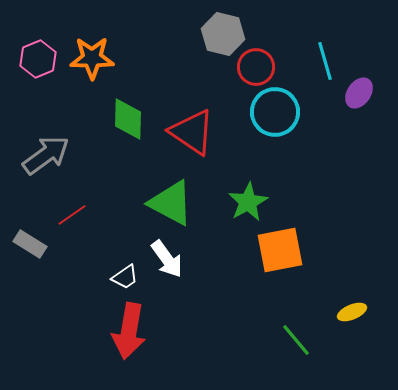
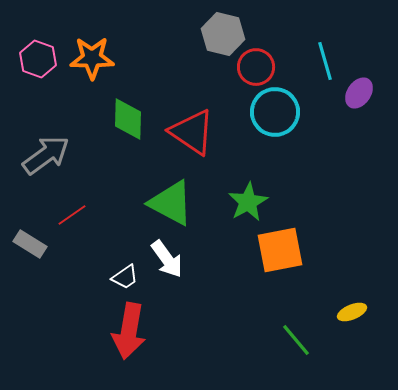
pink hexagon: rotated 18 degrees counterclockwise
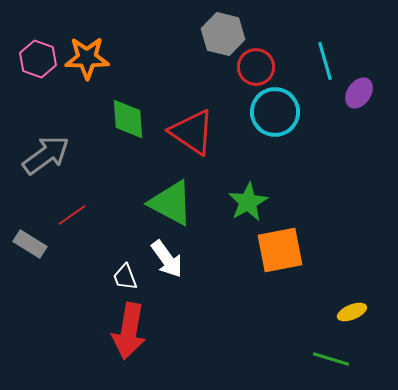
orange star: moved 5 px left
green diamond: rotated 6 degrees counterclockwise
white trapezoid: rotated 104 degrees clockwise
green line: moved 35 px right, 19 px down; rotated 33 degrees counterclockwise
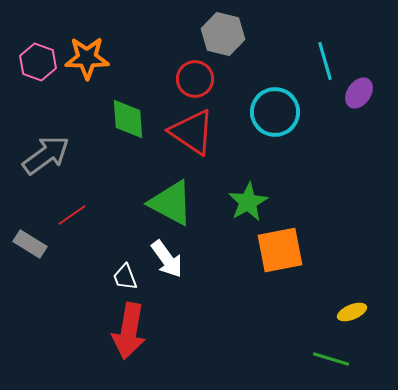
pink hexagon: moved 3 px down
red circle: moved 61 px left, 12 px down
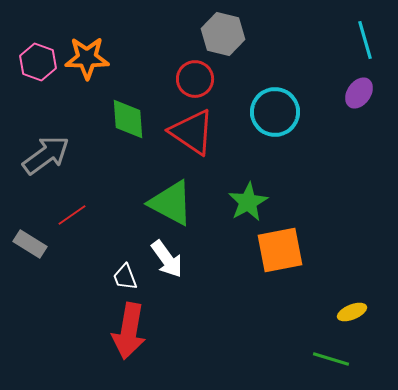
cyan line: moved 40 px right, 21 px up
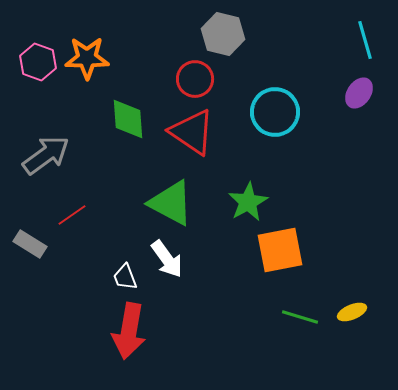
green line: moved 31 px left, 42 px up
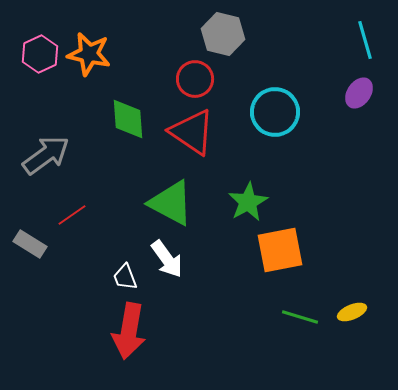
orange star: moved 2 px right, 4 px up; rotated 12 degrees clockwise
pink hexagon: moved 2 px right, 8 px up; rotated 15 degrees clockwise
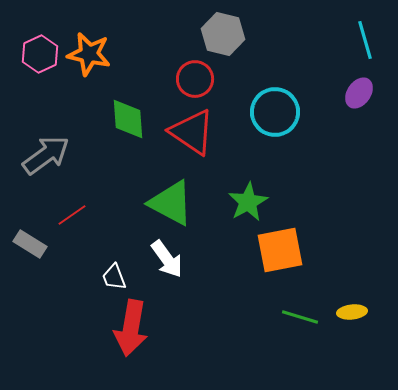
white trapezoid: moved 11 px left
yellow ellipse: rotated 16 degrees clockwise
red arrow: moved 2 px right, 3 px up
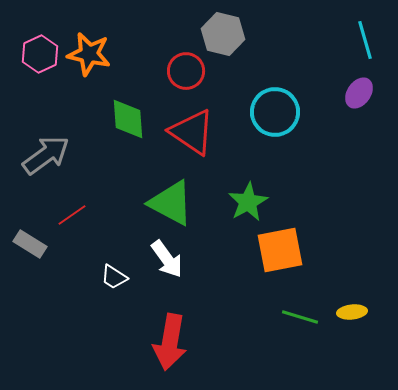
red circle: moved 9 px left, 8 px up
white trapezoid: rotated 36 degrees counterclockwise
red arrow: moved 39 px right, 14 px down
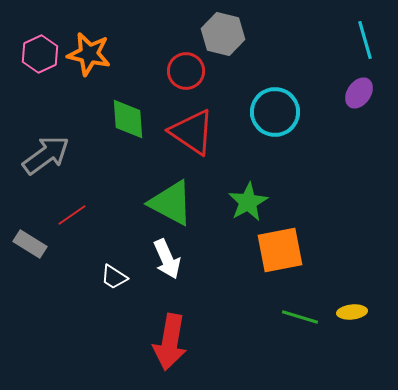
white arrow: rotated 12 degrees clockwise
